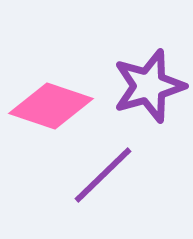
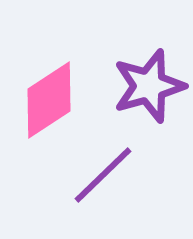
pink diamond: moved 2 px left, 6 px up; rotated 52 degrees counterclockwise
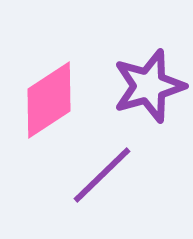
purple line: moved 1 px left
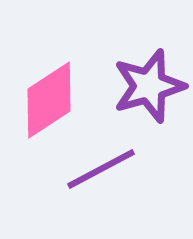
purple line: moved 1 px left, 6 px up; rotated 16 degrees clockwise
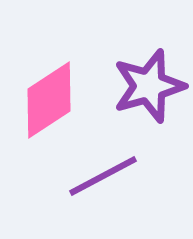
purple line: moved 2 px right, 7 px down
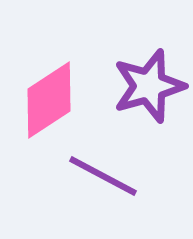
purple line: rotated 56 degrees clockwise
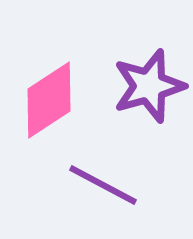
purple line: moved 9 px down
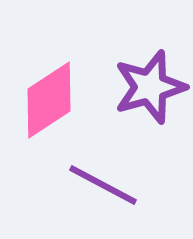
purple star: moved 1 px right, 1 px down
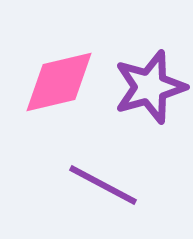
pink diamond: moved 10 px right, 18 px up; rotated 20 degrees clockwise
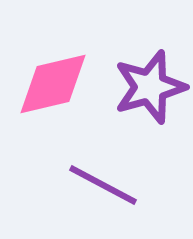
pink diamond: moved 6 px left, 2 px down
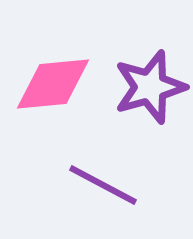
pink diamond: rotated 8 degrees clockwise
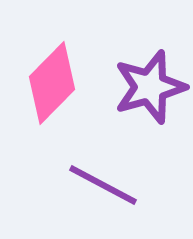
pink diamond: moved 1 px left, 1 px up; rotated 40 degrees counterclockwise
